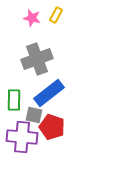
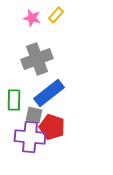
yellow rectangle: rotated 14 degrees clockwise
purple cross: moved 8 px right
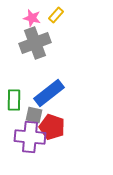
gray cross: moved 2 px left, 16 px up
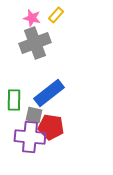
red pentagon: moved 1 px left; rotated 10 degrees counterclockwise
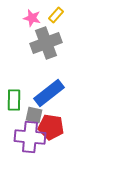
gray cross: moved 11 px right
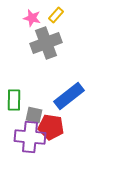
blue rectangle: moved 20 px right, 3 px down
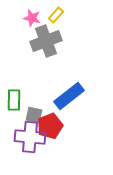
gray cross: moved 2 px up
red pentagon: moved 1 px left, 1 px up; rotated 30 degrees counterclockwise
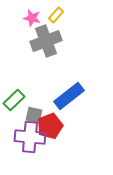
green rectangle: rotated 45 degrees clockwise
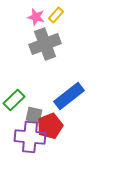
pink star: moved 4 px right, 1 px up
gray cross: moved 1 px left, 3 px down
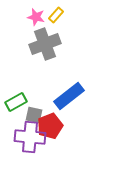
green rectangle: moved 2 px right, 2 px down; rotated 15 degrees clockwise
